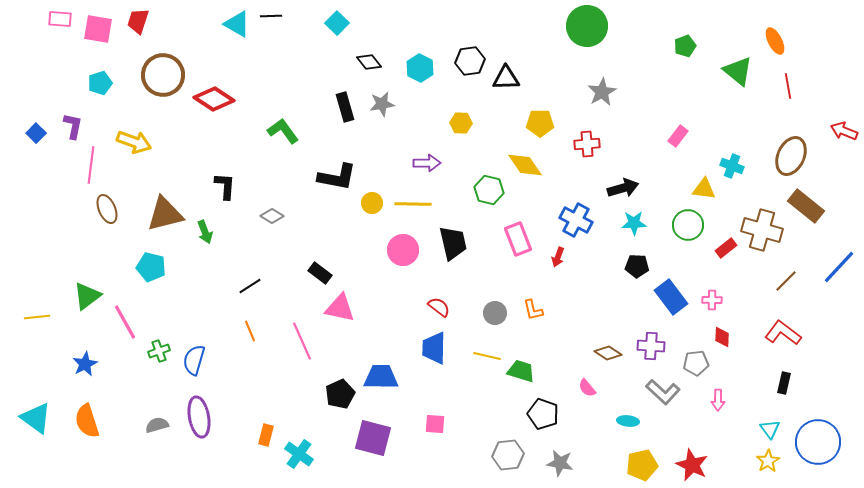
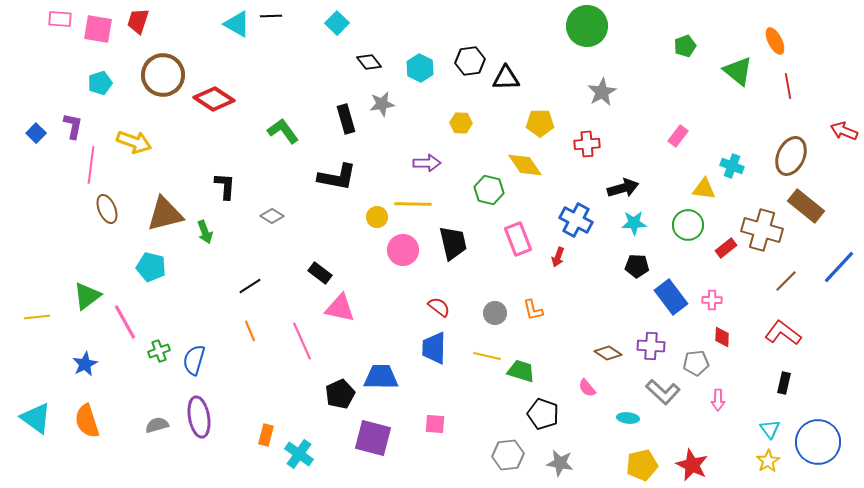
black rectangle at (345, 107): moved 1 px right, 12 px down
yellow circle at (372, 203): moved 5 px right, 14 px down
cyan ellipse at (628, 421): moved 3 px up
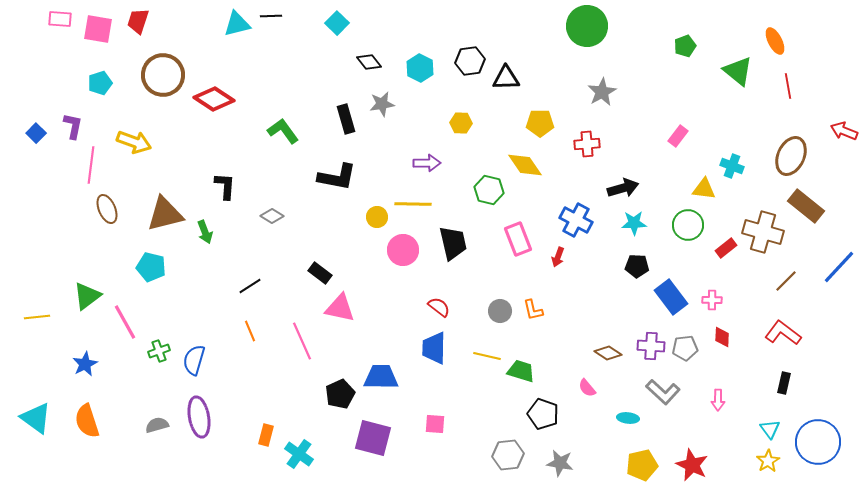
cyan triangle at (237, 24): rotated 44 degrees counterclockwise
brown cross at (762, 230): moved 1 px right, 2 px down
gray circle at (495, 313): moved 5 px right, 2 px up
gray pentagon at (696, 363): moved 11 px left, 15 px up
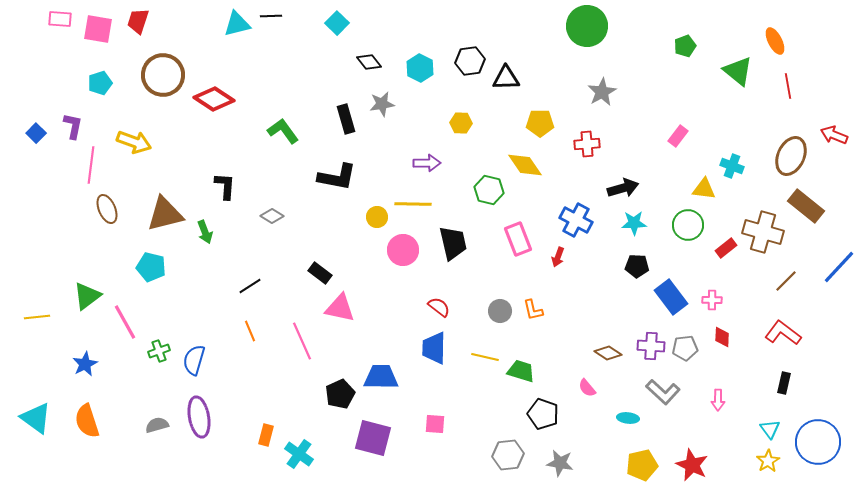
red arrow at (844, 131): moved 10 px left, 4 px down
yellow line at (487, 356): moved 2 px left, 1 px down
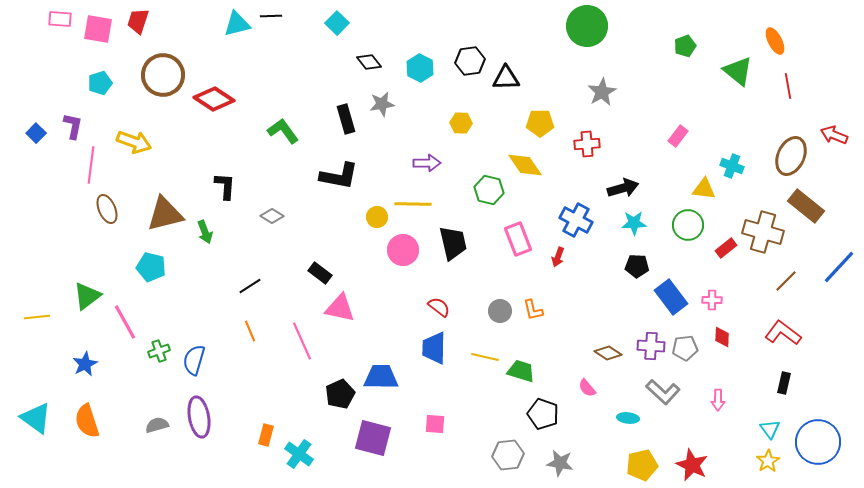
black L-shape at (337, 177): moved 2 px right, 1 px up
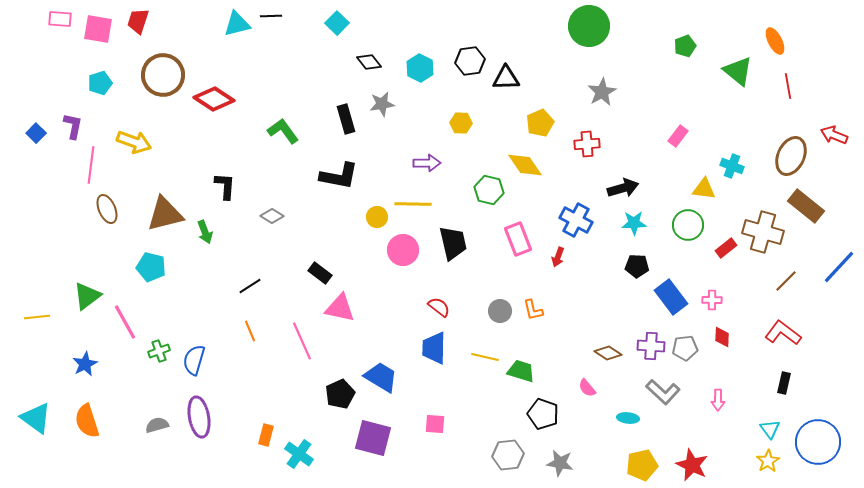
green circle at (587, 26): moved 2 px right
yellow pentagon at (540, 123): rotated 24 degrees counterclockwise
blue trapezoid at (381, 377): rotated 30 degrees clockwise
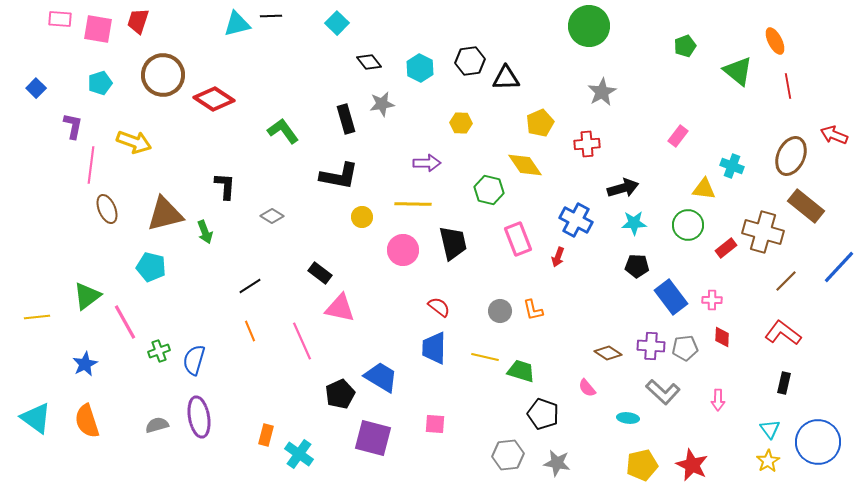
blue square at (36, 133): moved 45 px up
yellow circle at (377, 217): moved 15 px left
gray star at (560, 463): moved 3 px left
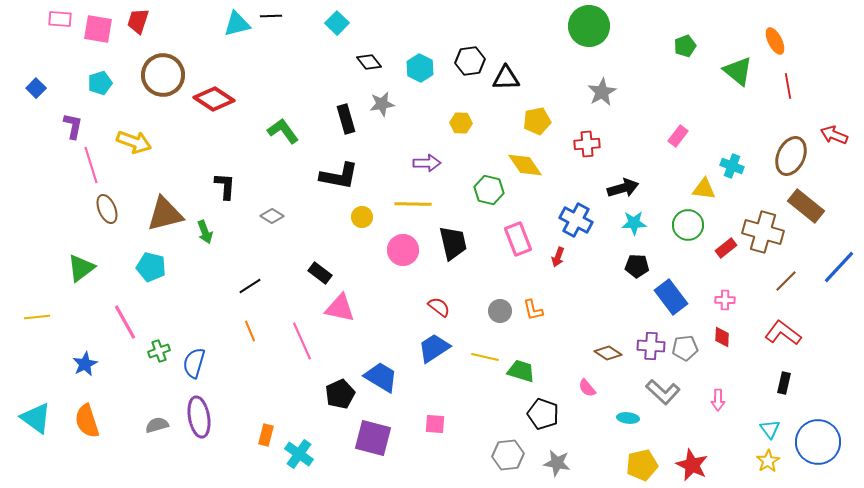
yellow pentagon at (540, 123): moved 3 px left, 2 px up; rotated 12 degrees clockwise
pink line at (91, 165): rotated 24 degrees counterclockwise
green triangle at (87, 296): moved 6 px left, 28 px up
pink cross at (712, 300): moved 13 px right
blue trapezoid at (434, 348): rotated 56 degrees clockwise
blue semicircle at (194, 360): moved 3 px down
